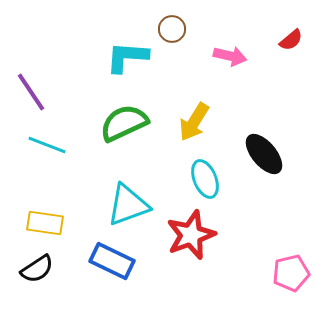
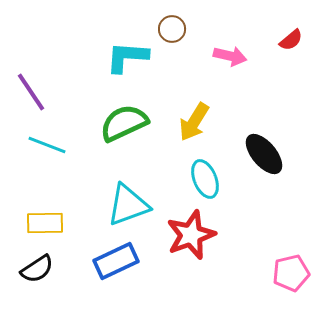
yellow rectangle: rotated 9 degrees counterclockwise
blue rectangle: moved 4 px right; rotated 51 degrees counterclockwise
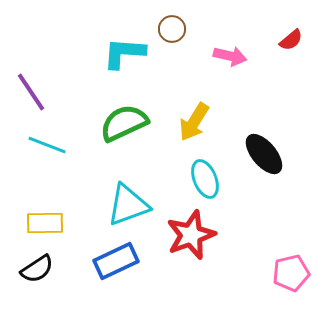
cyan L-shape: moved 3 px left, 4 px up
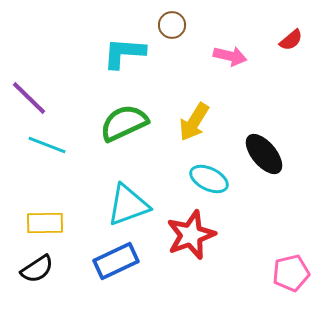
brown circle: moved 4 px up
purple line: moved 2 px left, 6 px down; rotated 12 degrees counterclockwise
cyan ellipse: moved 4 px right; rotated 42 degrees counterclockwise
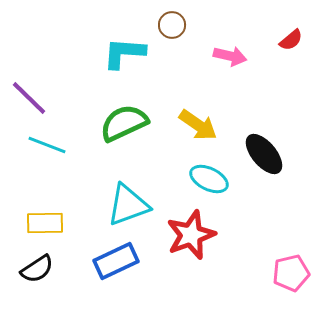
yellow arrow: moved 4 px right, 3 px down; rotated 87 degrees counterclockwise
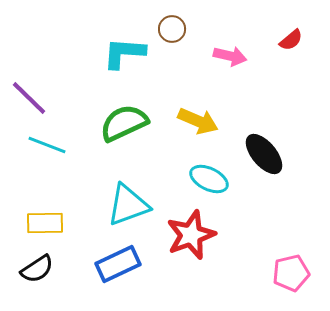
brown circle: moved 4 px down
yellow arrow: moved 4 px up; rotated 12 degrees counterclockwise
blue rectangle: moved 2 px right, 3 px down
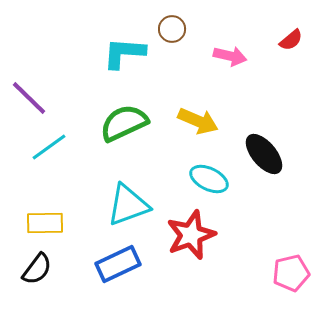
cyan line: moved 2 px right, 2 px down; rotated 57 degrees counterclockwise
black semicircle: rotated 20 degrees counterclockwise
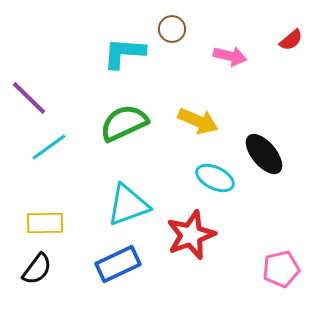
cyan ellipse: moved 6 px right, 1 px up
pink pentagon: moved 10 px left, 4 px up
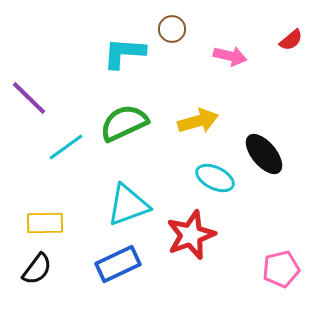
yellow arrow: rotated 39 degrees counterclockwise
cyan line: moved 17 px right
